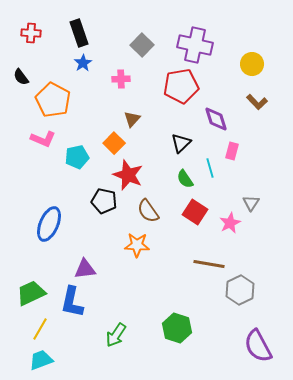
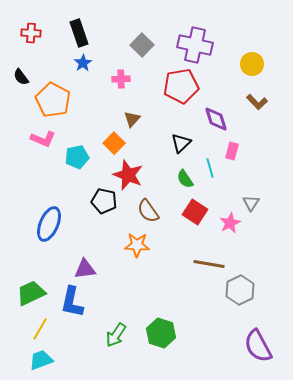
green hexagon: moved 16 px left, 5 px down
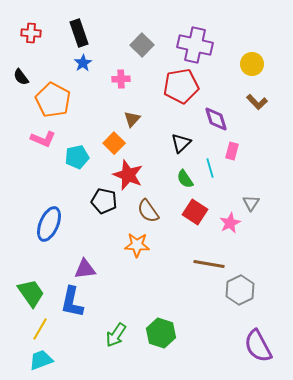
green trapezoid: rotated 80 degrees clockwise
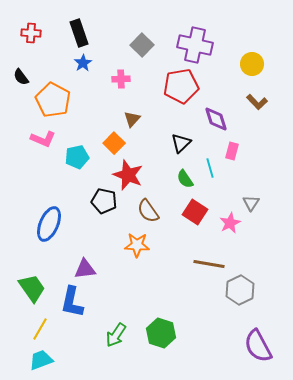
green trapezoid: moved 1 px right, 5 px up
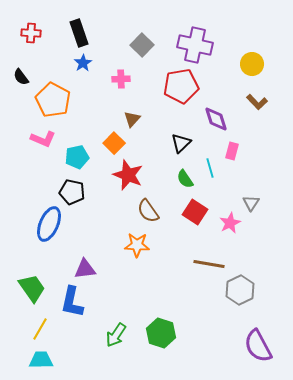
black pentagon: moved 32 px left, 9 px up
cyan trapezoid: rotated 20 degrees clockwise
